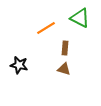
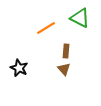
brown rectangle: moved 1 px right, 3 px down
black star: moved 3 px down; rotated 12 degrees clockwise
brown triangle: rotated 32 degrees clockwise
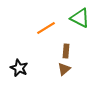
brown triangle: rotated 32 degrees clockwise
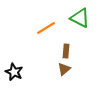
black star: moved 5 px left, 4 px down
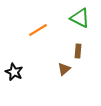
orange line: moved 8 px left, 2 px down
brown rectangle: moved 12 px right
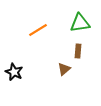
green triangle: moved 5 px down; rotated 35 degrees counterclockwise
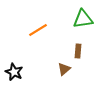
green triangle: moved 3 px right, 4 px up
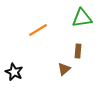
green triangle: moved 1 px left, 1 px up
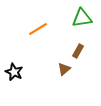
orange line: moved 1 px up
brown rectangle: rotated 24 degrees clockwise
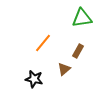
orange line: moved 5 px right, 14 px down; rotated 18 degrees counterclockwise
black star: moved 20 px right, 7 px down; rotated 12 degrees counterclockwise
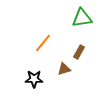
brown rectangle: moved 1 px right, 1 px down
brown triangle: rotated 24 degrees clockwise
black star: rotated 12 degrees counterclockwise
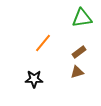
brown rectangle: rotated 24 degrees clockwise
brown triangle: moved 13 px right, 3 px down
